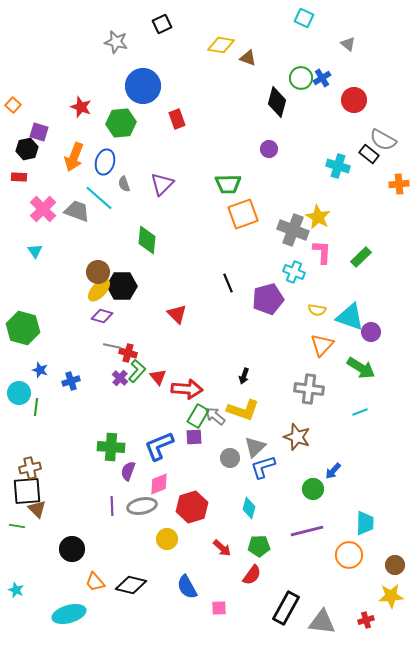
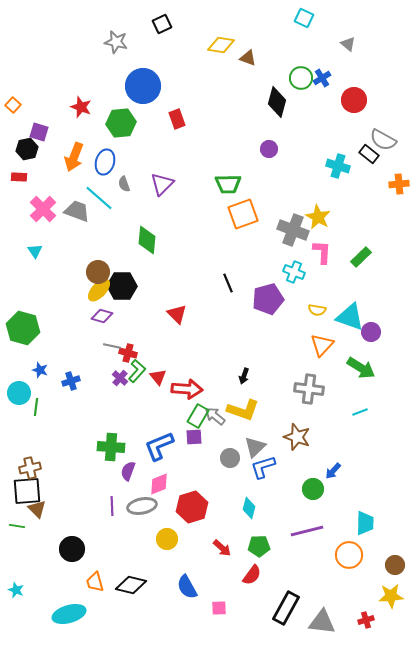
orange trapezoid at (95, 582): rotated 25 degrees clockwise
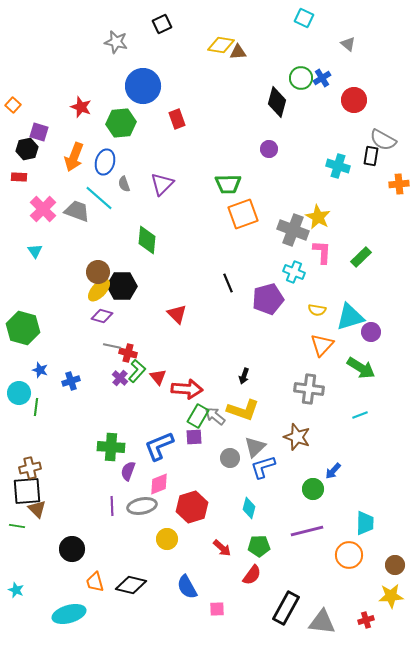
brown triangle at (248, 58): moved 10 px left, 6 px up; rotated 24 degrees counterclockwise
black rectangle at (369, 154): moved 2 px right, 2 px down; rotated 60 degrees clockwise
cyan triangle at (350, 317): rotated 36 degrees counterclockwise
cyan line at (360, 412): moved 3 px down
pink square at (219, 608): moved 2 px left, 1 px down
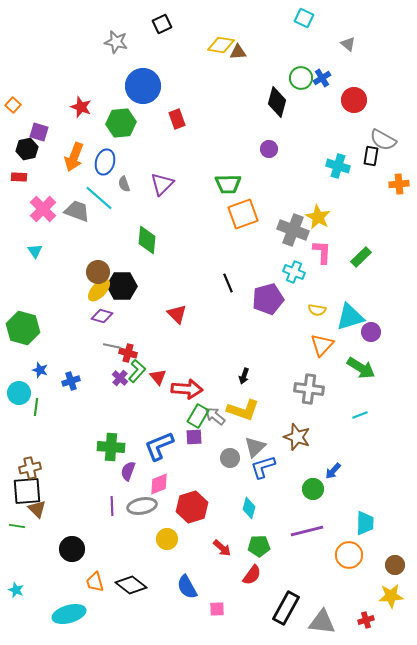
black diamond at (131, 585): rotated 24 degrees clockwise
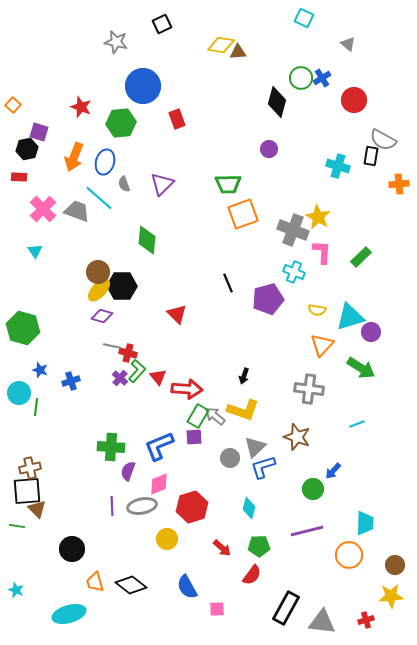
cyan line at (360, 415): moved 3 px left, 9 px down
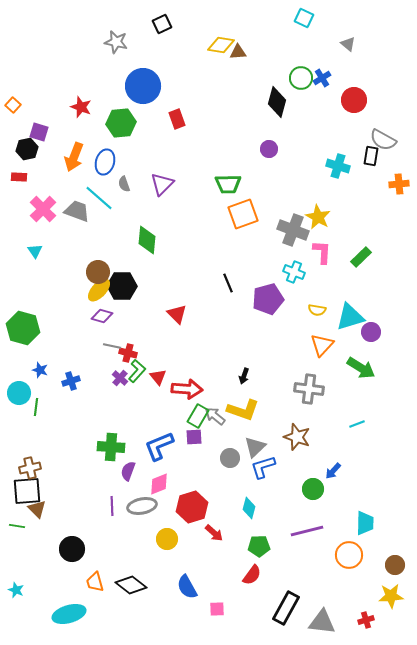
red arrow at (222, 548): moved 8 px left, 15 px up
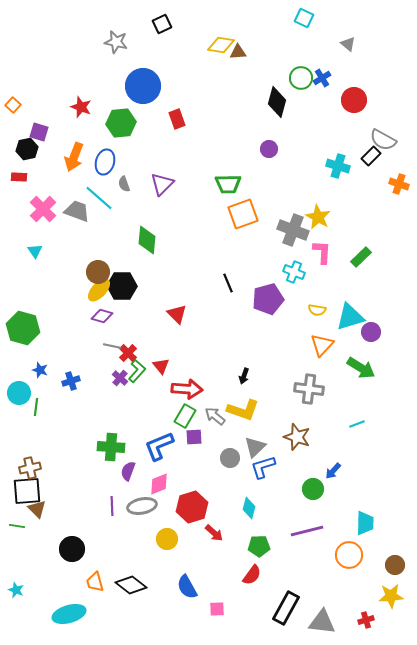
black rectangle at (371, 156): rotated 36 degrees clockwise
orange cross at (399, 184): rotated 24 degrees clockwise
red cross at (128, 353): rotated 30 degrees clockwise
red triangle at (158, 377): moved 3 px right, 11 px up
green rectangle at (198, 416): moved 13 px left
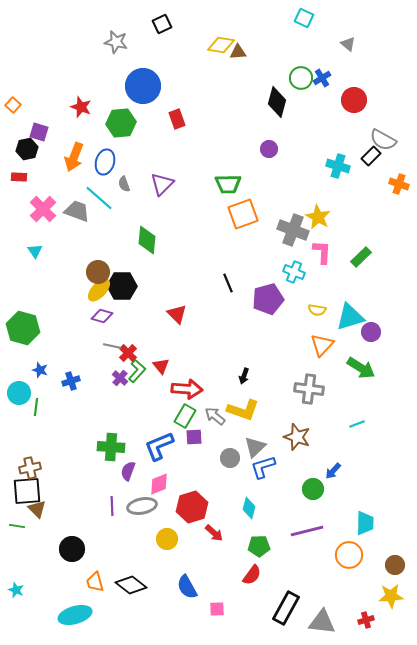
cyan ellipse at (69, 614): moved 6 px right, 1 px down
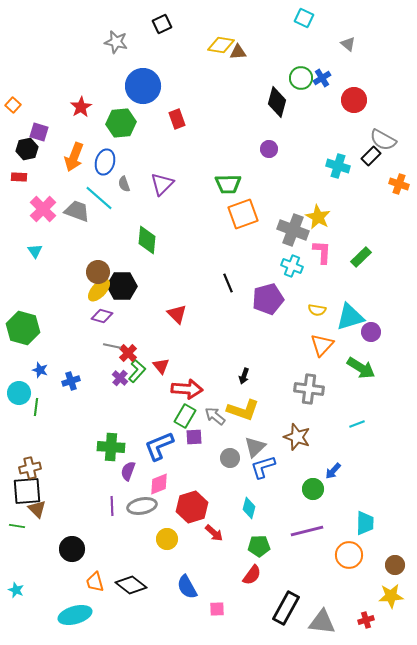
red star at (81, 107): rotated 20 degrees clockwise
cyan cross at (294, 272): moved 2 px left, 6 px up
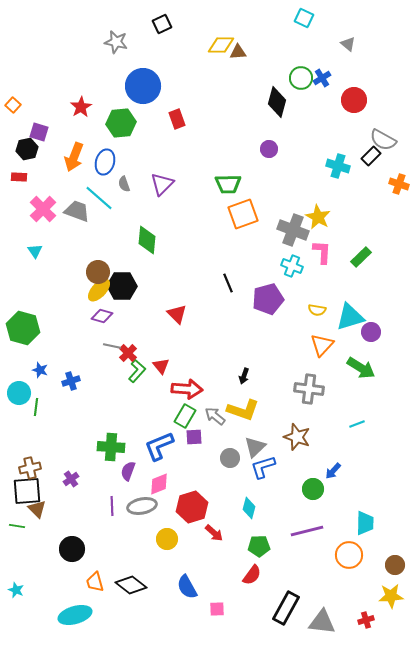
yellow diamond at (221, 45): rotated 8 degrees counterclockwise
purple cross at (120, 378): moved 49 px left, 101 px down; rotated 14 degrees clockwise
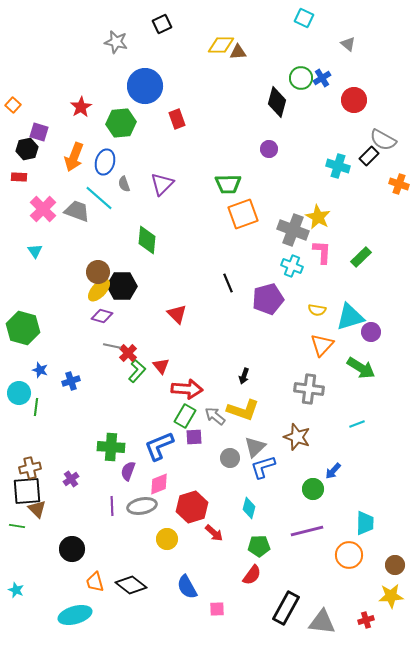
blue circle at (143, 86): moved 2 px right
black rectangle at (371, 156): moved 2 px left
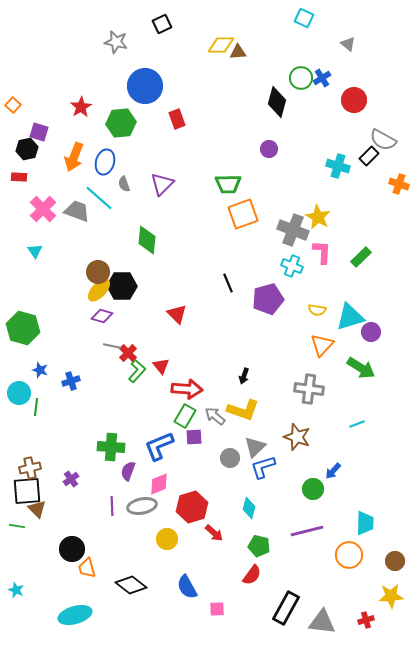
green pentagon at (259, 546): rotated 15 degrees clockwise
brown circle at (395, 565): moved 4 px up
orange trapezoid at (95, 582): moved 8 px left, 14 px up
